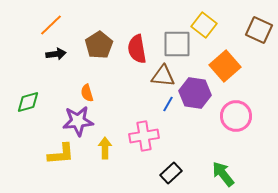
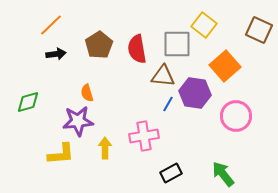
black rectangle: rotated 15 degrees clockwise
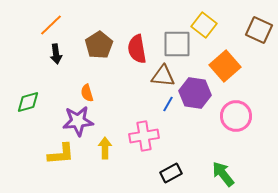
black arrow: rotated 90 degrees clockwise
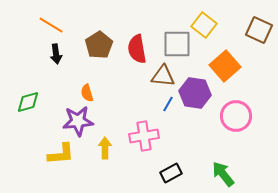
orange line: rotated 75 degrees clockwise
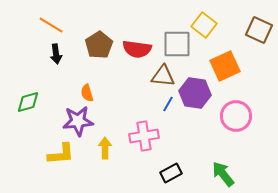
red semicircle: rotated 72 degrees counterclockwise
orange square: rotated 16 degrees clockwise
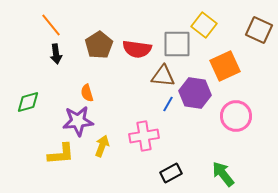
orange line: rotated 20 degrees clockwise
yellow arrow: moved 3 px left, 2 px up; rotated 20 degrees clockwise
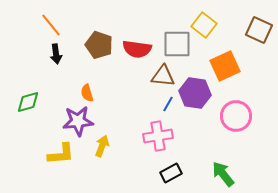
brown pentagon: rotated 20 degrees counterclockwise
pink cross: moved 14 px right
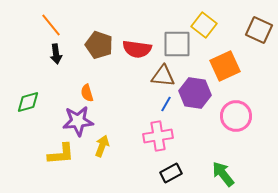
blue line: moved 2 px left
